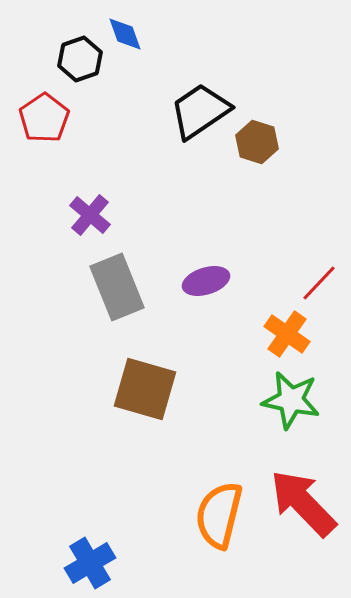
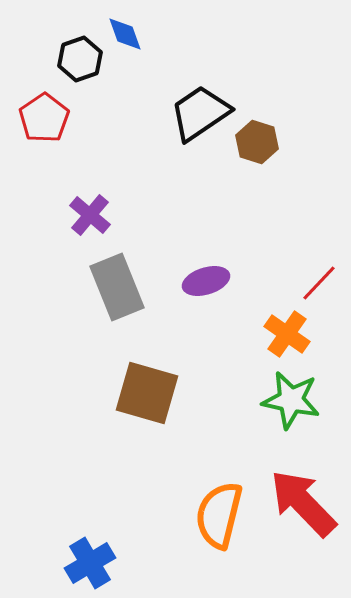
black trapezoid: moved 2 px down
brown square: moved 2 px right, 4 px down
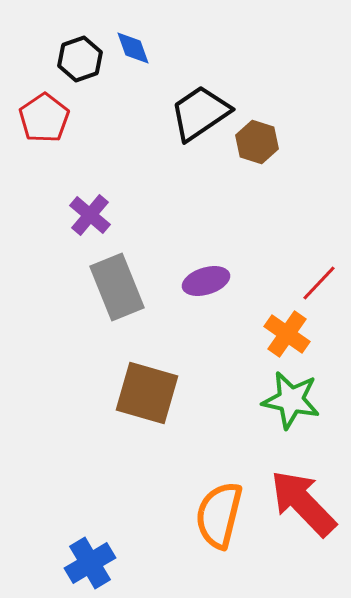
blue diamond: moved 8 px right, 14 px down
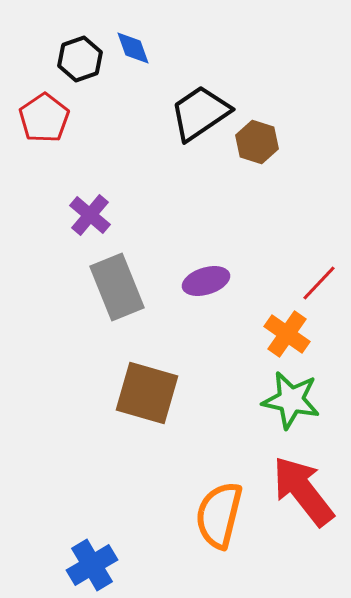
red arrow: moved 12 px up; rotated 6 degrees clockwise
blue cross: moved 2 px right, 2 px down
